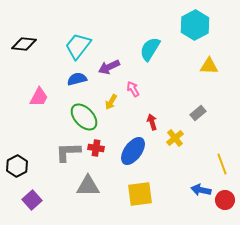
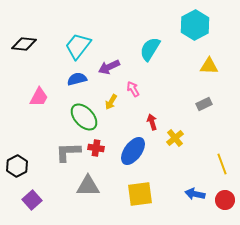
gray rectangle: moved 6 px right, 9 px up; rotated 14 degrees clockwise
blue arrow: moved 6 px left, 4 px down
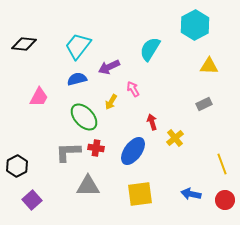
blue arrow: moved 4 px left
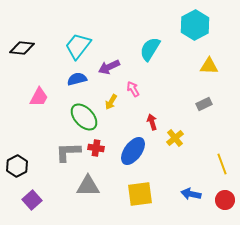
black diamond: moved 2 px left, 4 px down
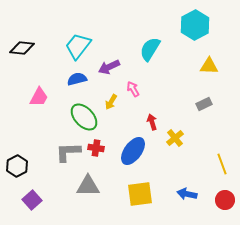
blue arrow: moved 4 px left
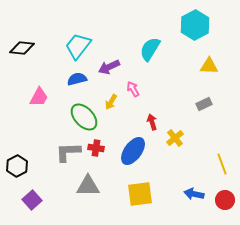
blue arrow: moved 7 px right
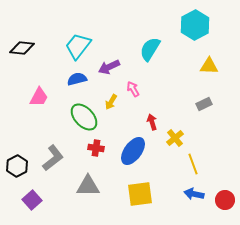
gray L-shape: moved 15 px left, 6 px down; rotated 144 degrees clockwise
yellow line: moved 29 px left
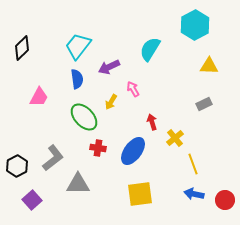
black diamond: rotated 50 degrees counterclockwise
blue semicircle: rotated 96 degrees clockwise
red cross: moved 2 px right
gray triangle: moved 10 px left, 2 px up
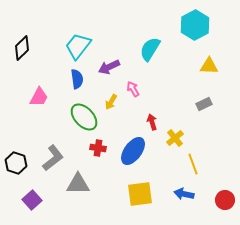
black hexagon: moved 1 px left, 3 px up; rotated 15 degrees counterclockwise
blue arrow: moved 10 px left
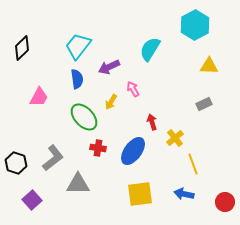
red circle: moved 2 px down
